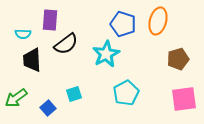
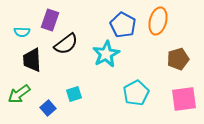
purple rectangle: rotated 15 degrees clockwise
blue pentagon: moved 1 px down; rotated 10 degrees clockwise
cyan semicircle: moved 1 px left, 2 px up
cyan pentagon: moved 10 px right
green arrow: moved 3 px right, 4 px up
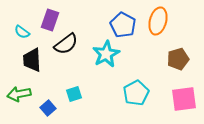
cyan semicircle: rotated 35 degrees clockwise
green arrow: rotated 25 degrees clockwise
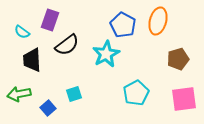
black semicircle: moved 1 px right, 1 px down
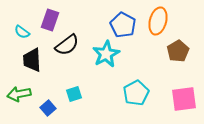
brown pentagon: moved 8 px up; rotated 15 degrees counterclockwise
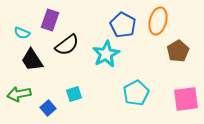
cyan semicircle: moved 1 px down; rotated 14 degrees counterclockwise
black trapezoid: rotated 30 degrees counterclockwise
pink square: moved 2 px right
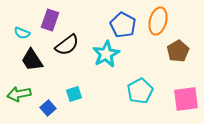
cyan pentagon: moved 4 px right, 2 px up
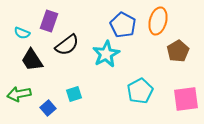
purple rectangle: moved 1 px left, 1 px down
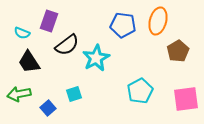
blue pentagon: rotated 20 degrees counterclockwise
cyan star: moved 10 px left, 4 px down
black trapezoid: moved 3 px left, 2 px down
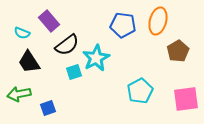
purple rectangle: rotated 60 degrees counterclockwise
cyan square: moved 22 px up
blue square: rotated 21 degrees clockwise
